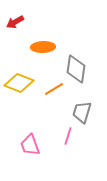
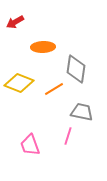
gray trapezoid: rotated 85 degrees clockwise
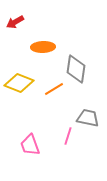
gray trapezoid: moved 6 px right, 6 px down
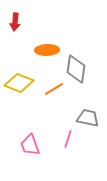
red arrow: rotated 54 degrees counterclockwise
orange ellipse: moved 4 px right, 3 px down
pink line: moved 3 px down
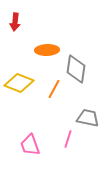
orange line: rotated 30 degrees counterclockwise
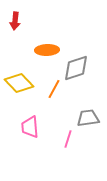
red arrow: moved 1 px up
gray diamond: moved 1 px up; rotated 64 degrees clockwise
yellow diamond: rotated 24 degrees clockwise
gray trapezoid: rotated 20 degrees counterclockwise
pink trapezoid: moved 18 px up; rotated 15 degrees clockwise
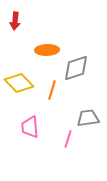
orange line: moved 2 px left, 1 px down; rotated 12 degrees counterclockwise
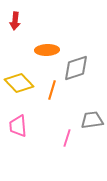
gray trapezoid: moved 4 px right, 2 px down
pink trapezoid: moved 12 px left, 1 px up
pink line: moved 1 px left, 1 px up
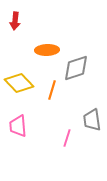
gray trapezoid: rotated 90 degrees counterclockwise
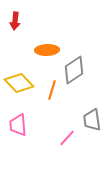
gray diamond: moved 2 px left, 2 px down; rotated 16 degrees counterclockwise
pink trapezoid: moved 1 px up
pink line: rotated 24 degrees clockwise
